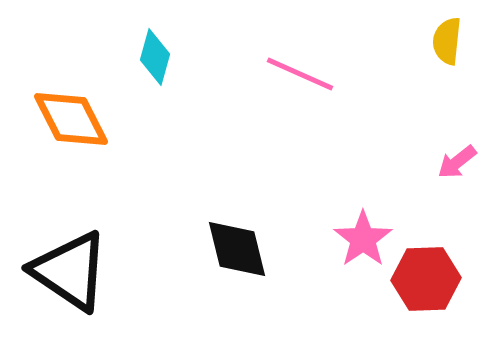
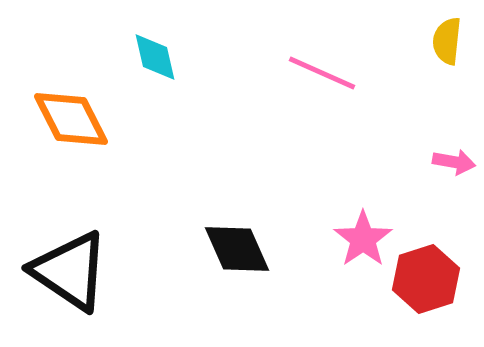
cyan diamond: rotated 28 degrees counterclockwise
pink line: moved 22 px right, 1 px up
pink arrow: moved 3 px left; rotated 132 degrees counterclockwise
black diamond: rotated 10 degrees counterclockwise
red hexagon: rotated 16 degrees counterclockwise
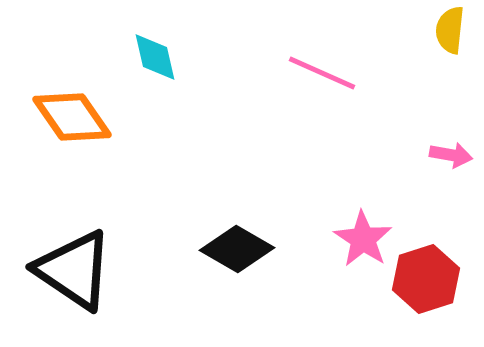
yellow semicircle: moved 3 px right, 11 px up
orange diamond: moved 1 px right, 2 px up; rotated 8 degrees counterclockwise
pink arrow: moved 3 px left, 7 px up
pink star: rotated 4 degrees counterclockwise
black diamond: rotated 36 degrees counterclockwise
black triangle: moved 4 px right, 1 px up
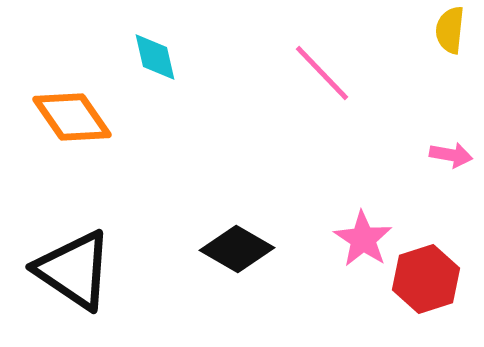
pink line: rotated 22 degrees clockwise
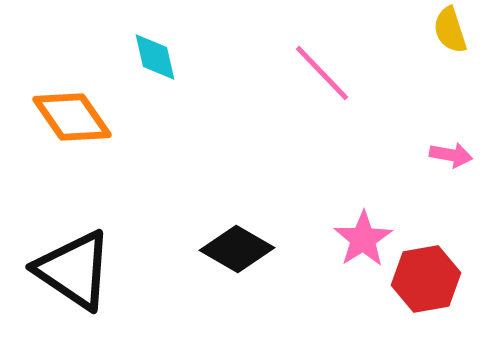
yellow semicircle: rotated 24 degrees counterclockwise
pink star: rotated 6 degrees clockwise
red hexagon: rotated 8 degrees clockwise
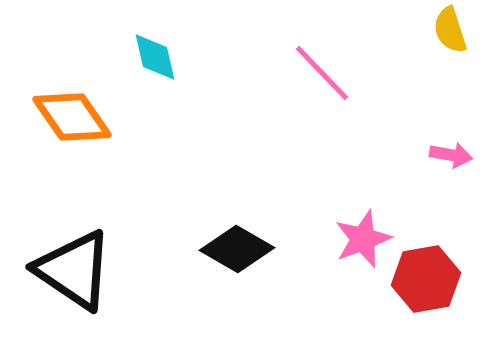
pink star: rotated 12 degrees clockwise
